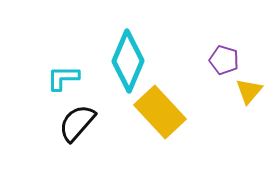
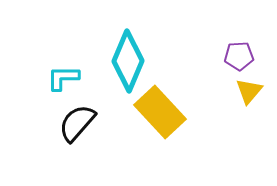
purple pentagon: moved 15 px right, 4 px up; rotated 20 degrees counterclockwise
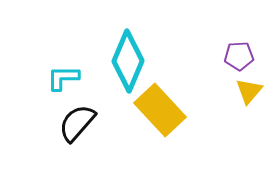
yellow rectangle: moved 2 px up
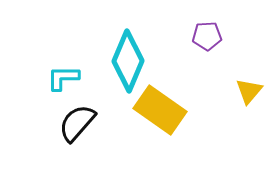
purple pentagon: moved 32 px left, 20 px up
yellow rectangle: rotated 12 degrees counterclockwise
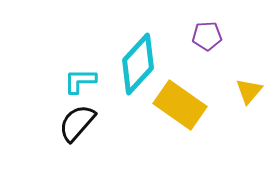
cyan diamond: moved 10 px right, 3 px down; rotated 20 degrees clockwise
cyan L-shape: moved 17 px right, 3 px down
yellow rectangle: moved 20 px right, 5 px up
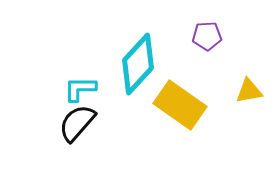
cyan L-shape: moved 8 px down
yellow triangle: rotated 40 degrees clockwise
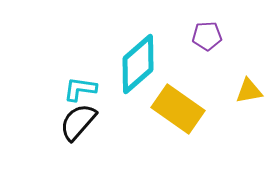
cyan diamond: rotated 6 degrees clockwise
cyan L-shape: rotated 8 degrees clockwise
yellow rectangle: moved 2 px left, 4 px down
black semicircle: moved 1 px right, 1 px up
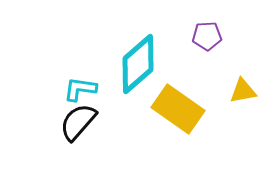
yellow triangle: moved 6 px left
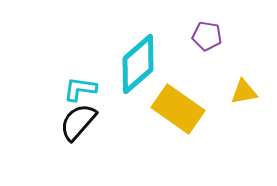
purple pentagon: rotated 12 degrees clockwise
yellow triangle: moved 1 px right, 1 px down
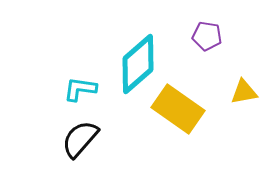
black semicircle: moved 2 px right, 17 px down
